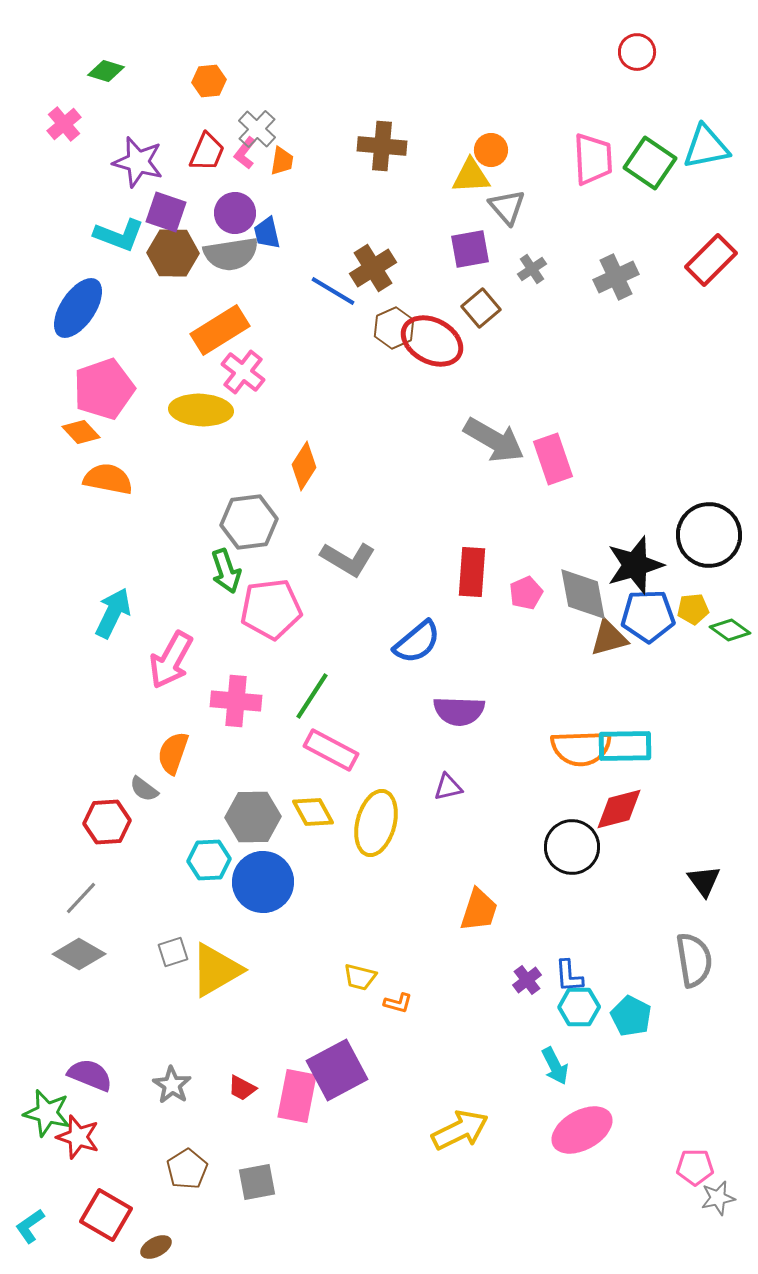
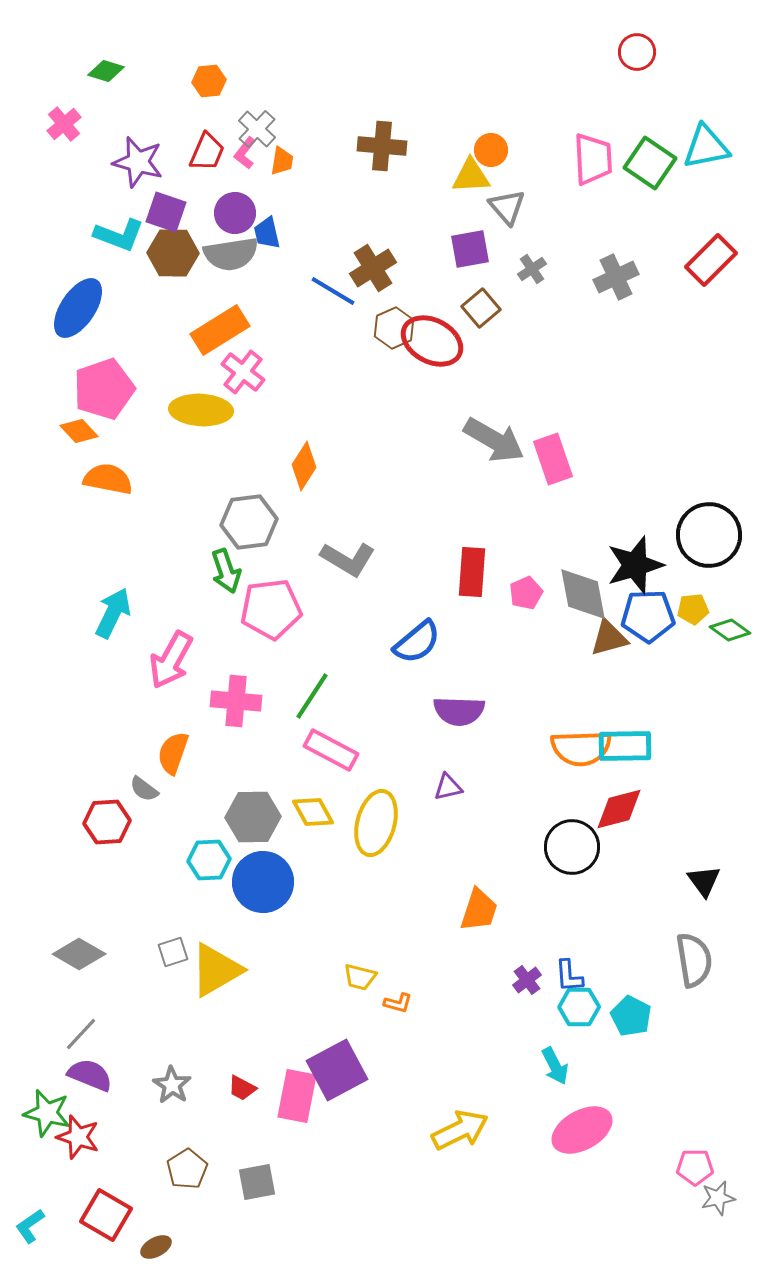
orange diamond at (81, 432): moved 2 px left, 1 px up
gray line at (81, 898): moved 136 px down
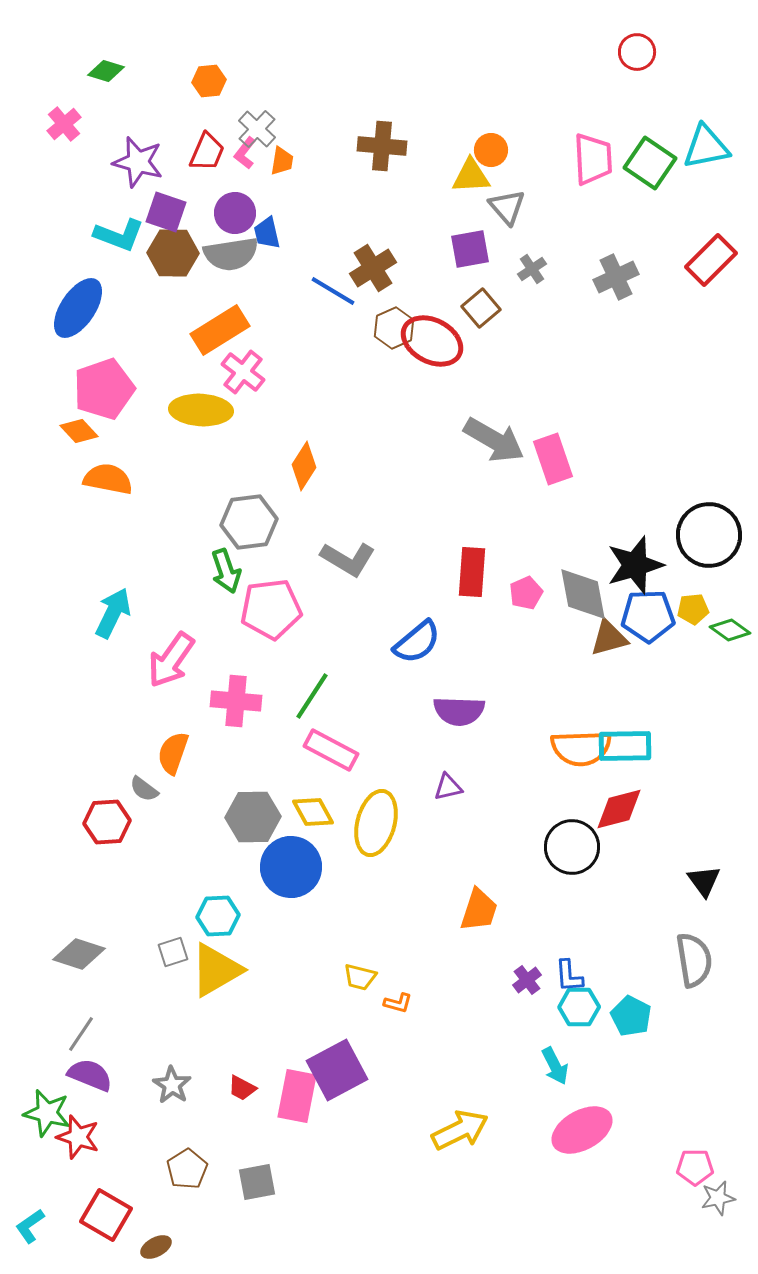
pink arrow at (171, 660): rotated 6 degrees clockwise
cyan hexagon at (209, 860): moved 9 px right, 56 px down
blue circle at (263, 882): moved 28 px right, 15 px up
gray diamond at (79, 954): rotated 12 degrees counterclockwise
gray line at (81, 1034): rotated 9 degrees counterclockwise
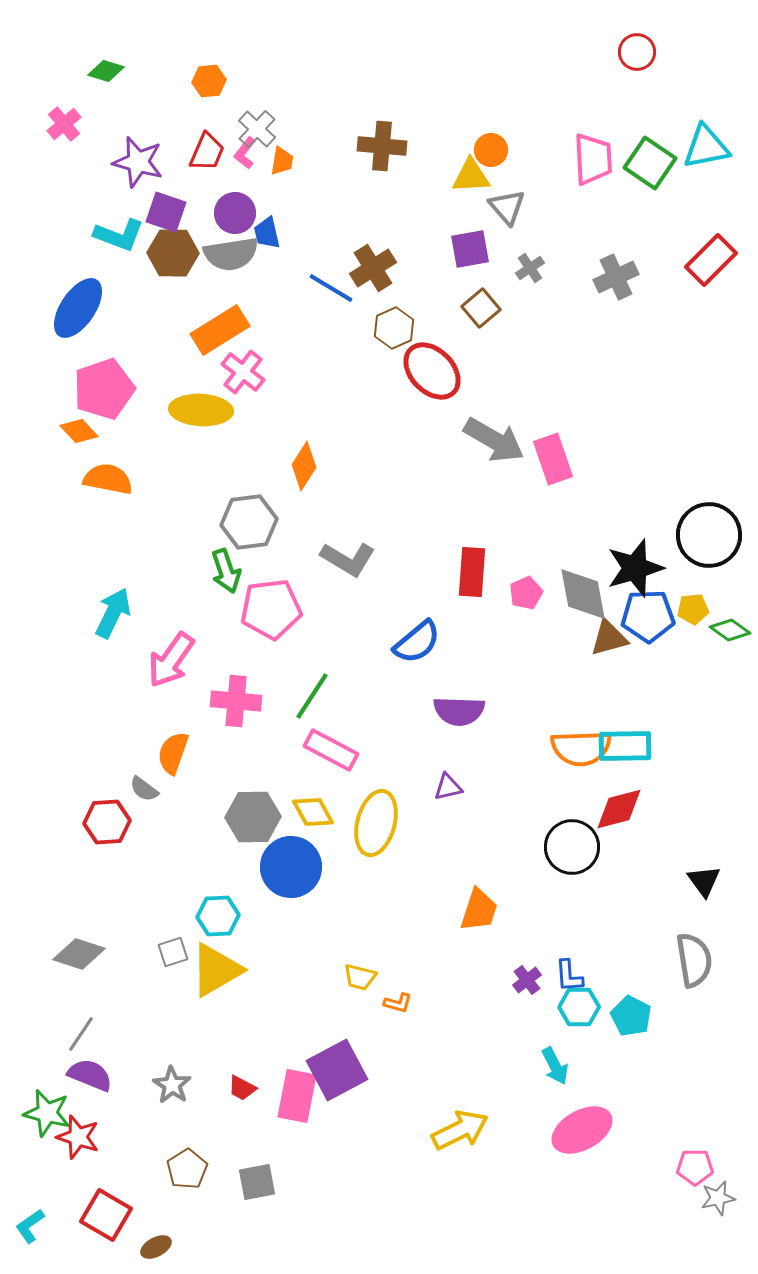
gray cross at (532, 269): moved 2 px left, 1 px up
blue line at (333, 291): moved 2 px left, 3 px up
red ellipse at (432, 341): moved 30 px down; rotated 18 degrees clockwise
black star at (635, 565): moved 3 px down
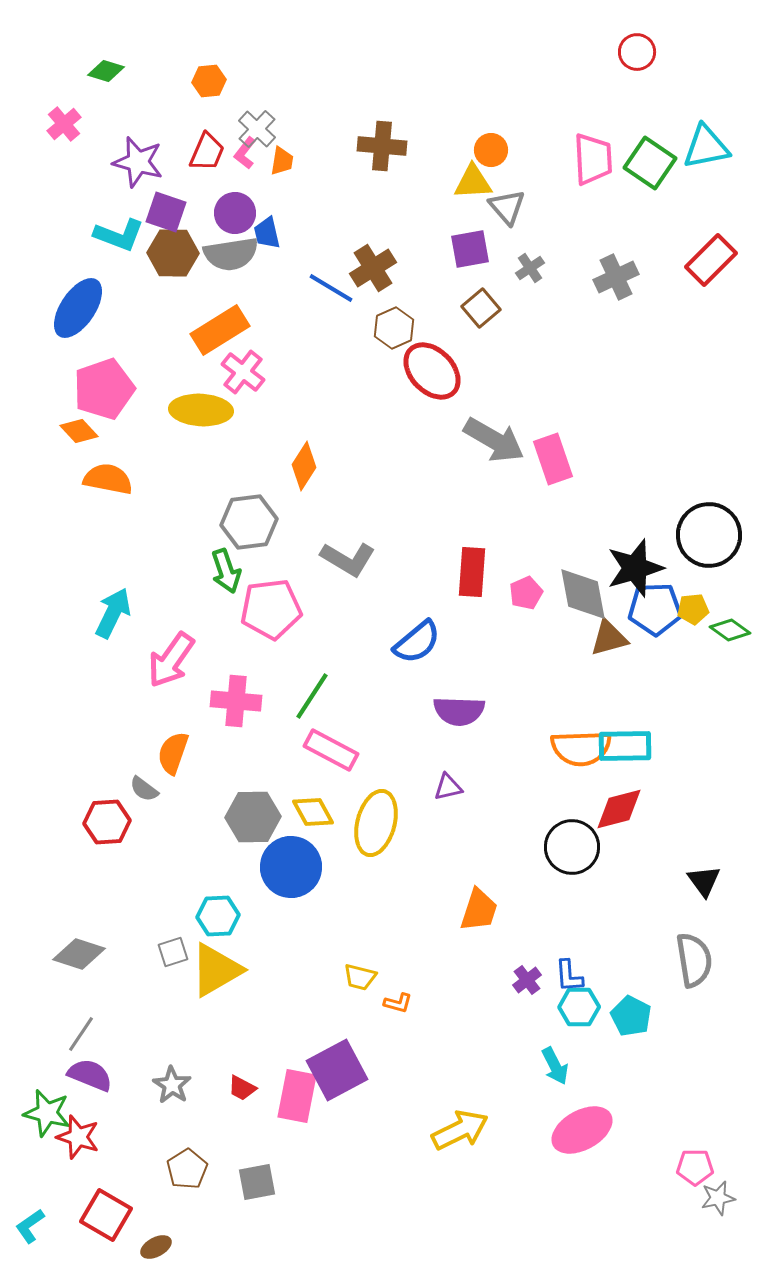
yellow triangle at (471, 176): moved 2 px right, 6 px down
blue pentagon at (648, 616): moved 7 px right, 7 px up
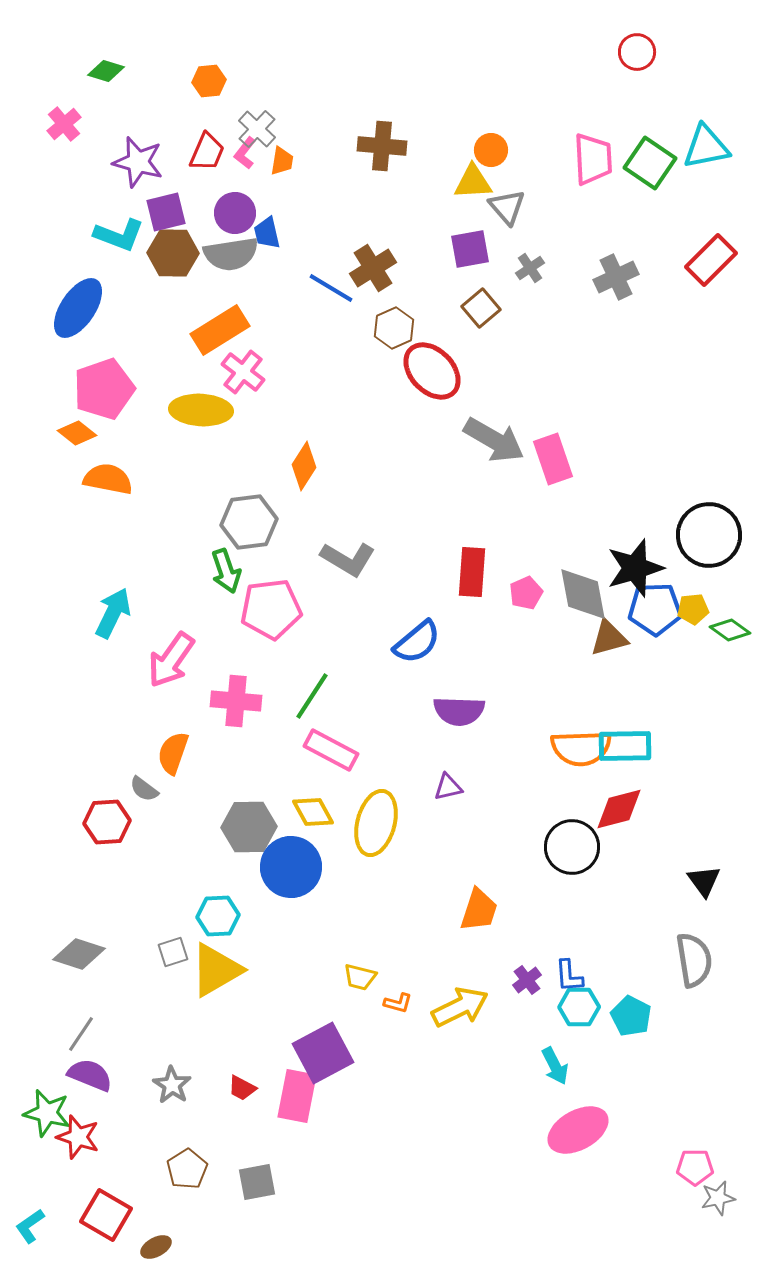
purple square at (166, 212): rotated 33 degrees counterclockwise
orange diamond at (79, 431): moved 2 px left, 2 px down; rotated 9 degrees counterclockwise
gray hexagon at (253, 817): moved 4 px left, 10 px down
purple square at (337, 1070): moved 14 px left, 17 px up
yellow arrow at (460, 1130): moved 123 px up
pink ellipse at (582, 1130): moved 4 px left
